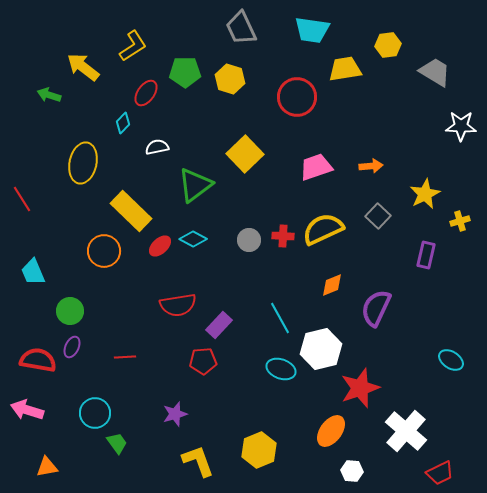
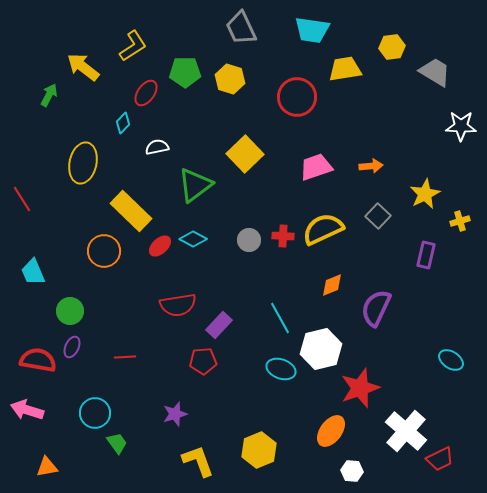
yellow hexagon at (388, 45): moved 4 px right, 2 px down
green arrow at (49, 95): rotated 100 degrees clockwise
red trapezoid at (440, 473): moved 14 px up
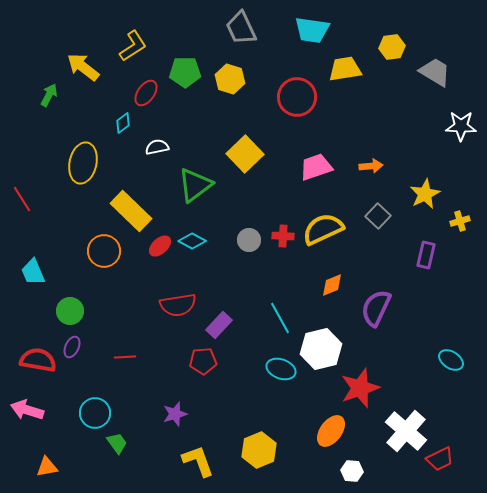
cyan diamond at (123, 123): rotated 10 degrees clockwise
cyan diamond at (193, 239): moved 1 px left, 2 px down
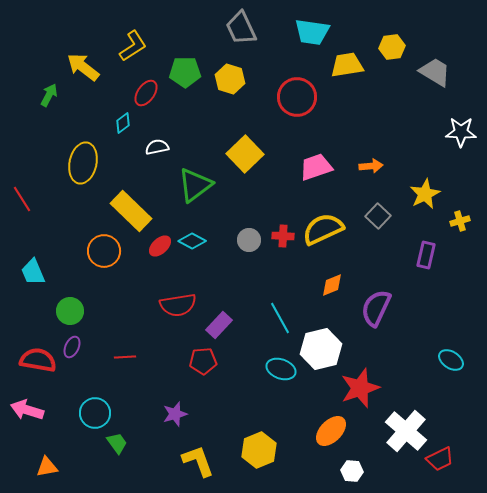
cyan trapezoid at (312, 30): moved 2 px down
yellow trapezoid at (345, 69): moved 2 px right, 4 px up
white star at (461, 126): moved 6 px down
orange ellipse at (331, 431): rotated 8 degrees clockwise
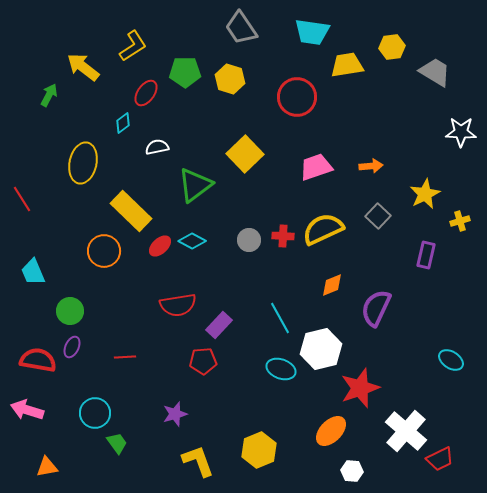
gray trapezoid at (241, 28): rotated 9 degrees counterclockwise
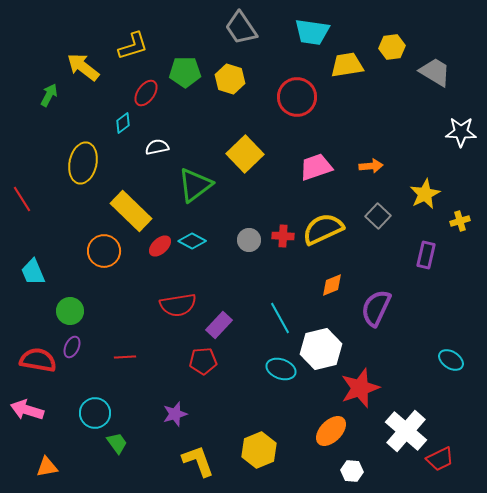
yellow L-shape at (133, 46): rotated 16 degrees clockwise
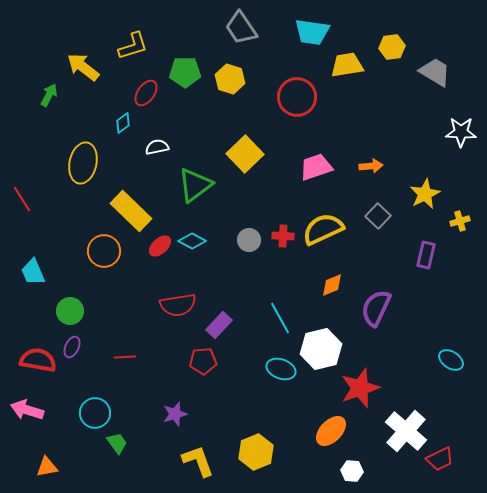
yellow hexagon at (259, 450): moved 3 px left, 2 px down
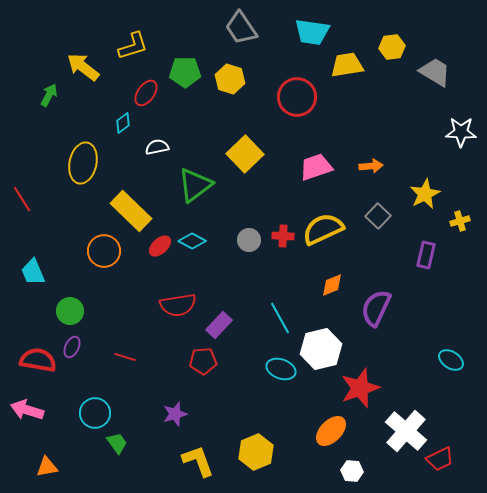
red line at (125, 357): rotated 20 degrees clockwise
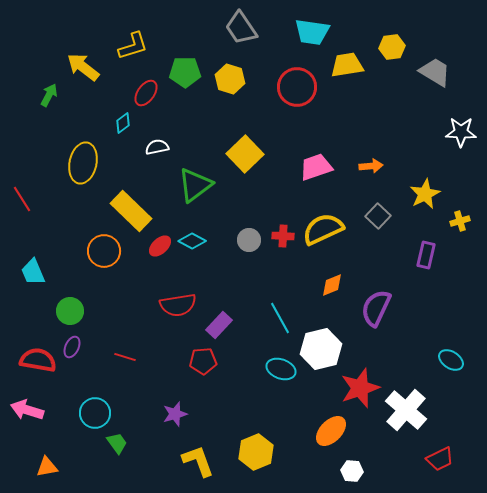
red circle at (297, 97): moved 10 px up
white cross at (406, 431): moved 21 px up
